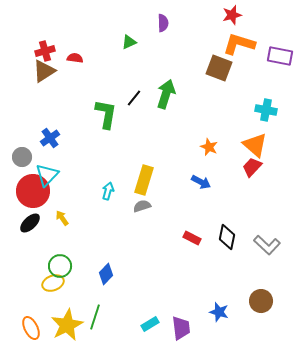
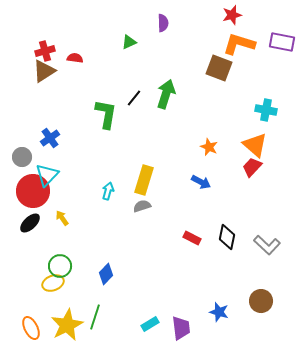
purple rectangle: moved 2 px right, 14 px up
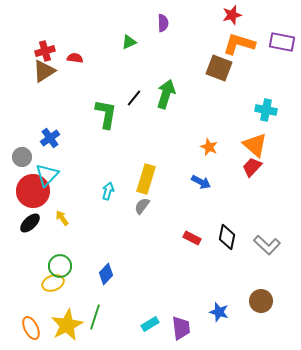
yellow rectangle: moved 2 px right, 1 px up
gray semicircle: rotated 36 degrees counterclockwise
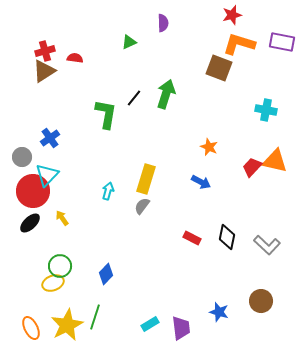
orange triangle: moved 20 px right, 16 px down; rotated 28 degrees counterclockwise
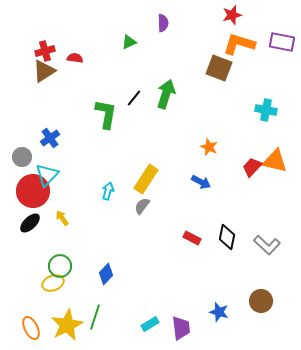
yellow rectangle: rotated 16 degrees clockwise
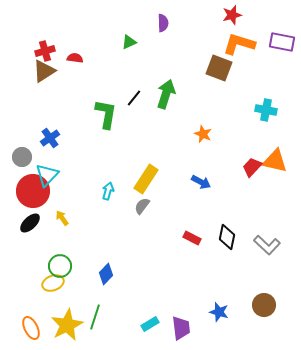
orange star: moved 6 px left, 13 px up
brown circle: moved 3 px right, 4 px down
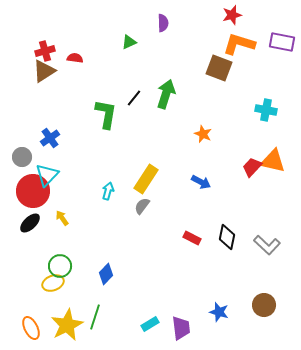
orange triangle: moved 2 px left
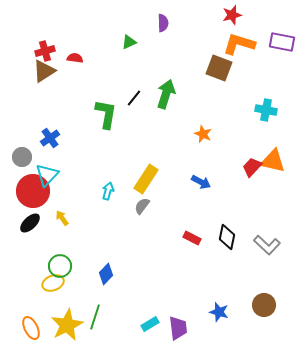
purple trapezoid: moved 3 px left
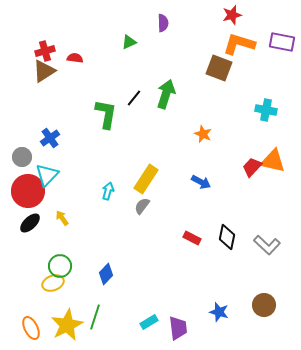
red circle: moved 5 px left
cyan rectangle: moved 1 px left, 2 px up
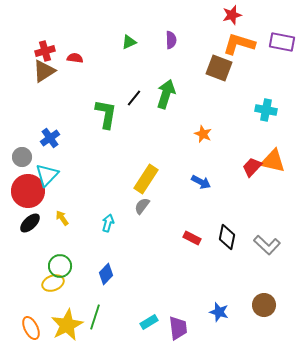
purple semicircle: moved 8 px right, 17 px down
cyan arrow: moved 32 px down
